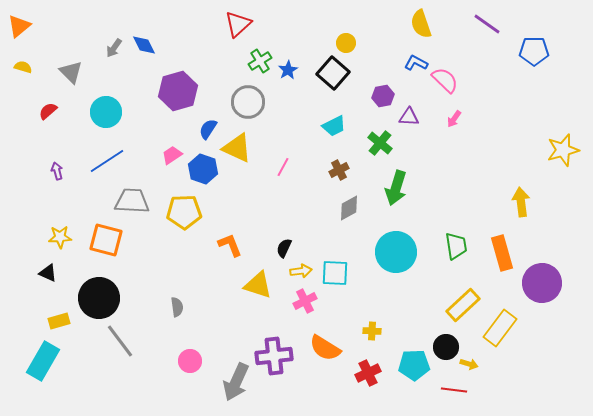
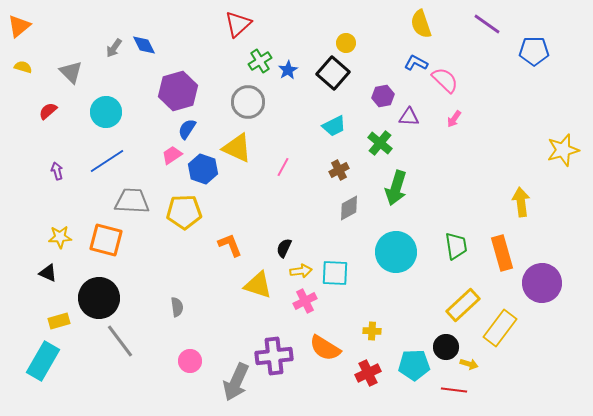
blue semicircle at (208, 129): moved 21 px left
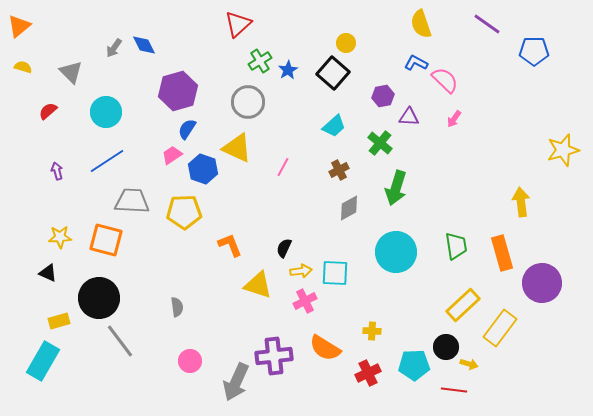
cyan trapezoid at (334, 126): rotated 15 degrees counterclockwise
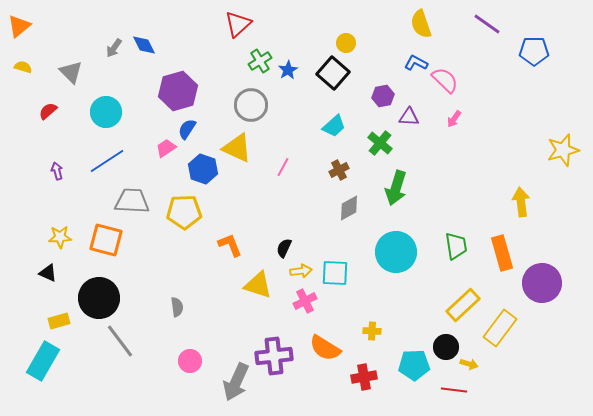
gray circle at (248, 102): moved 3 px right, 3 px down
pink trapezoid at (172, 155): moved 6 px left, 7 px up
red cross at (368, 373): moved 4 px left, 4 px down; rotated 15 degrees clockwise
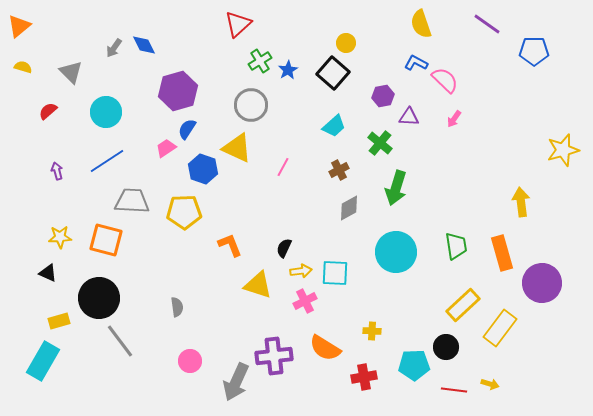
yellow arrow at (469, 364): moved 21 px right, 20 px down
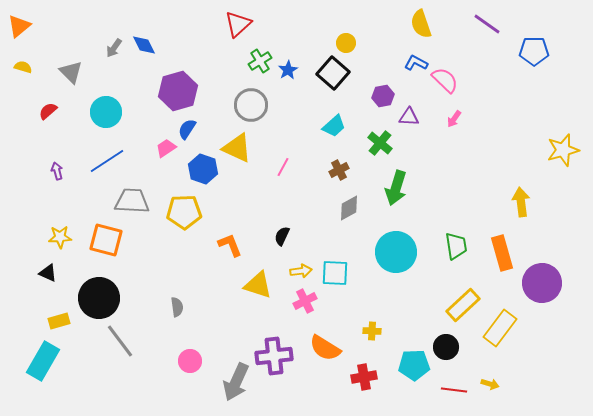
black semicircle at (284, 248): moved 2 px left, 12 px up
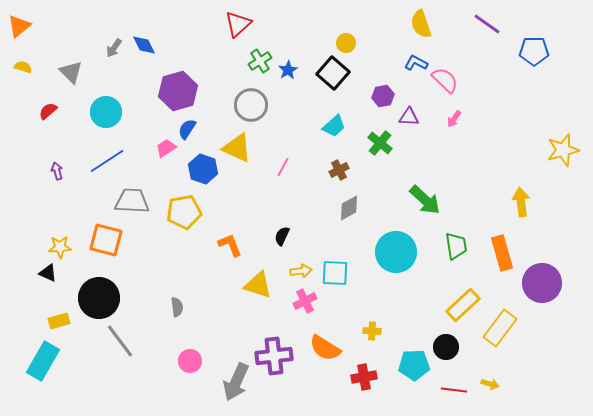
green arrow at (396, 188): moved 29 px right, 12 px down; rotated 64 degrees counterclockwise
yellow pentagon at (184, 212): rotated 8 degrees counterclockwise
yellow star at (60, 237): moved 10 px down
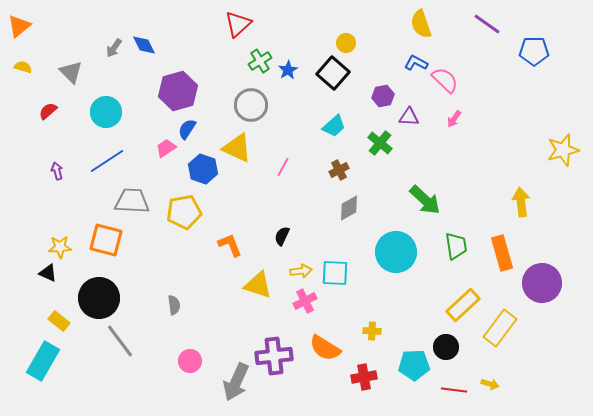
gray semicircle at (177, 307): moved 3 px left, 2 px up
yellow rectangle at (59, 321): rotated 55 degrees clockwise
